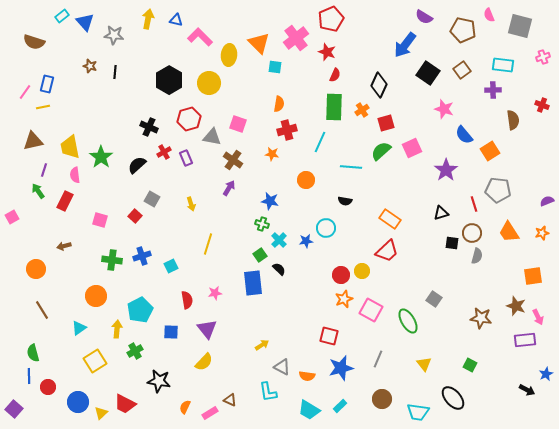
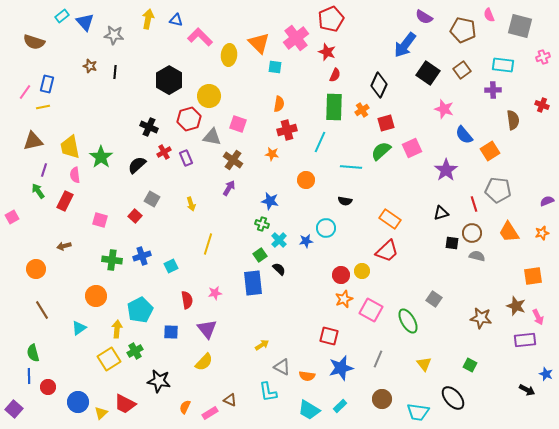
yellow circle at (209, 83): moved 13 px down
gray semicircle at (477, 256): rotated 91 degrees counterclockwise
yellow square at (95, 361): moved 14 px right, 2 px up
blue star at (546, 374): rotated 24 degrees counterclockwise
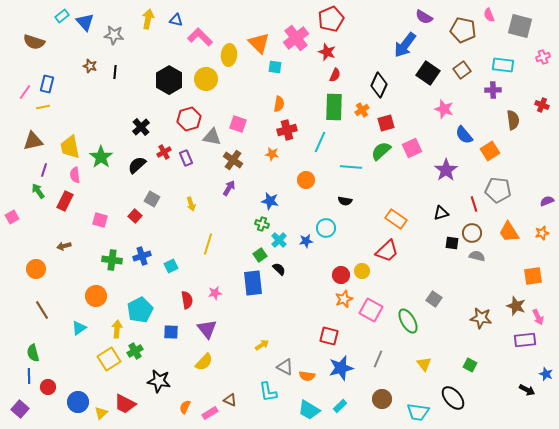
yellow circle at (209, 96): moved 3 px left, 17 px up
black cross at (149, 127): moved 8 px left; rotated 24 degrees clockwise
orange rectangle at (390, 219): moved 6 px right
gray triangle at (282, 367): moved 3 px right
purple square at (14, 409): moved 6 px right
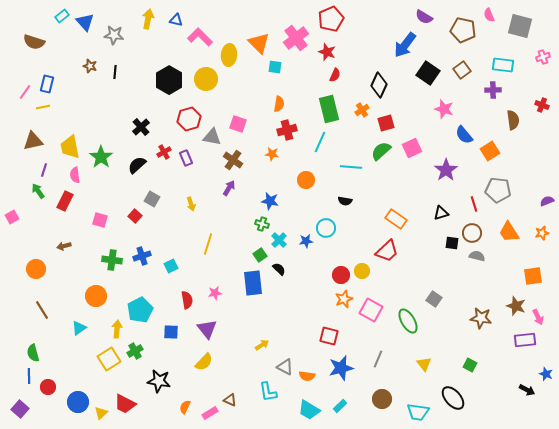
green rectangle at (334, 107): moved 5 px left, 2 px down; rotated 16 degrees counterclockwise
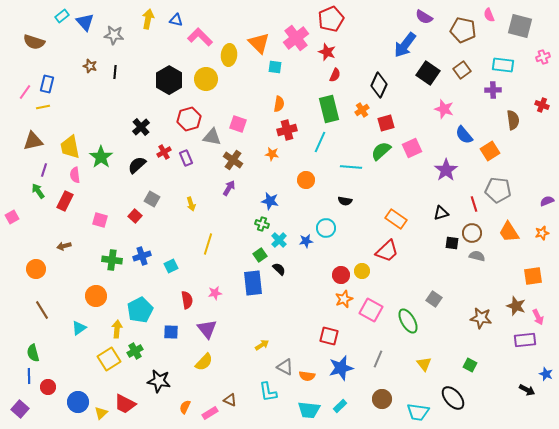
cyan trapezoid at (309, 410): rotated 25 degrees counterclockwise
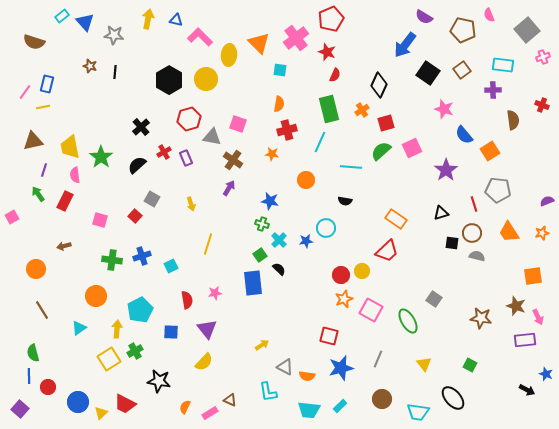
gray square at (520, 26): moved 7 px right, 4 px down; rotated 35 degrees clockwise
cyan square at (275, 67): moved 5 px right, 3 px down
green arrow at (38, 191): moved 3 px down
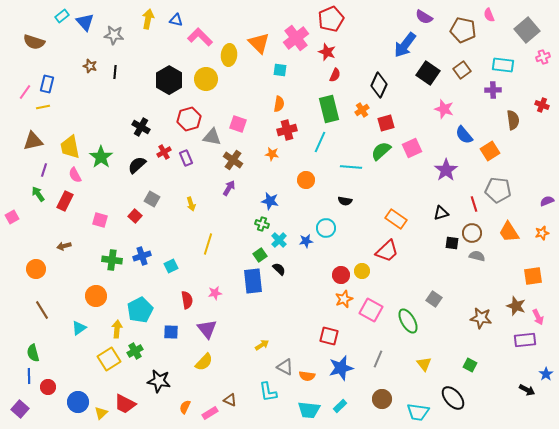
black cross at (141, 127): rotated 18 degrees counterclockwise
pink semicircle at (75, 175): rotated 21 degrees counterclockwise
blue rectangle at (253, 283): moved 2 px up
blue star at (546, 374): rotated 16 degrees clockwise
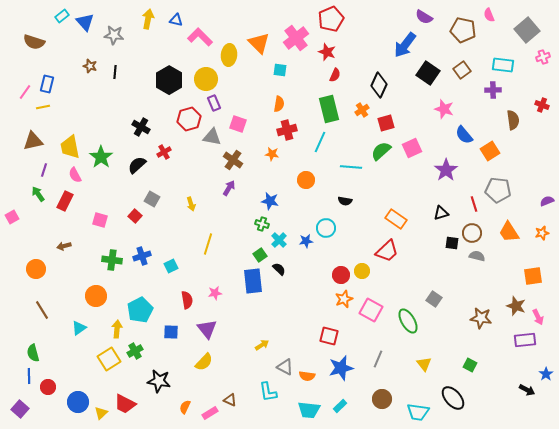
purple rectangle at (186, 158): moved 28 px right, 55 px up
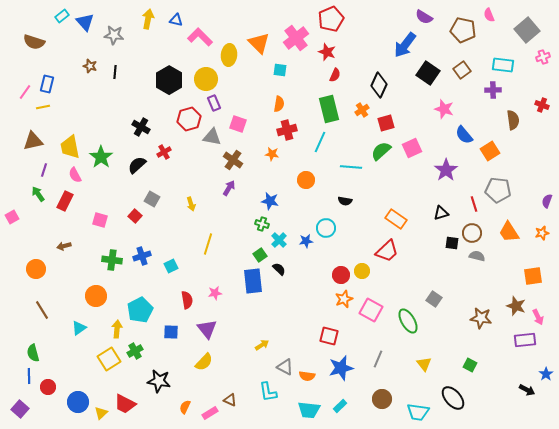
purple semicircle at (547, 201): rotated 48 degrees counterclockwise
